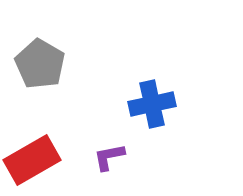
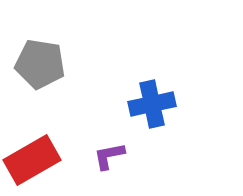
gray pentagon: rotated 21 degrees counterclockwise
purple L-shape: moved 1 px up
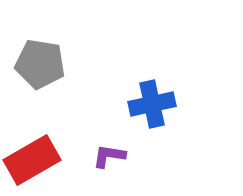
purple L-shape: rotated 20 degrees clockwise
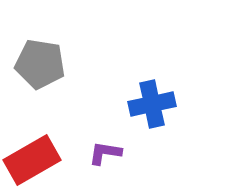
purple L-shape: moved 4 px left, 3 px up
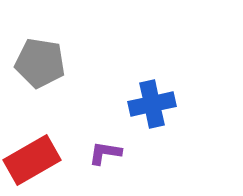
gray pentagon: moved 1 px up
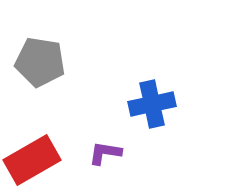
gray pentagon: moved 1 px up
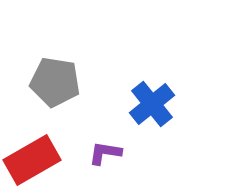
gray pentagon: moved 15 px right, 20 px down
blue cross: rotated 27 degrees counterclockwise
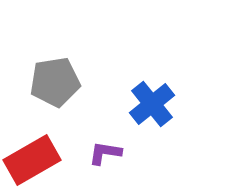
gray pentagon: rotated 18 degrees counterclockwise
